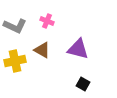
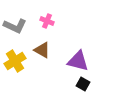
purple triangle: moved 12 px down
yellow cross: rotated 20 degrees counterclockwise
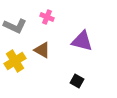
pink cross: moved 4 px up
purple triangle: moved 4 px right, 20 px up
black square: moved 6 px left, 3 px up
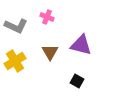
gray L-shape: moved 1 px right
purple triangle: moved 1 px left, 4 px down
brown triangle: moved 8 px right, 2 px down; rotated 30 degrees clockwise
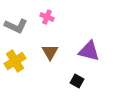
purple triangle: moved 8 px right, 6 px down
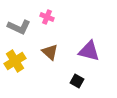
gray L-shape: moved 3 px right, 1 px down
brown triangle: rotated 18 degrees counterclockwise
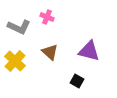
yellow cross: rotated 15 degrees counterclockwise
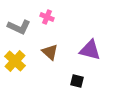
purple triangle: moved 1 px right, 1 px up
black square: rotated 16 degrees counterclockwise
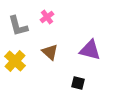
pink cross: rotated 32 degrees clockwise
gray L-shape: moved 1 px left, 1 px up; rotated 50 degrees clockwise
black square: moved 1 px right, 2 px down
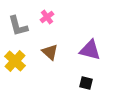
black square: moved 8 px right
